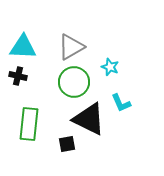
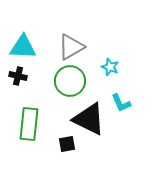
green circle: moved 4 px left, 1 px up
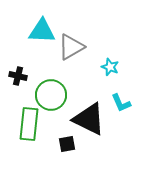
cyan triangle: moved 19 px right, 16 px up
green circle: moved 19 px left, 14 px down
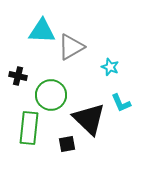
black triangle: rotated 18 degrees clockwise
green rectangle: moved 4 px down
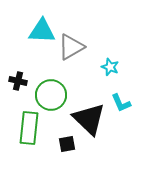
black cross: moved 5 px down
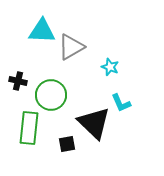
black triangle: moved 5 px right, 4 px down
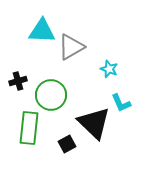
cyan star: moved 1 px left, 2 px down
black cross: rotated 30 degrees counterclockwise
black square: rotated 18 degrees counterclockwise
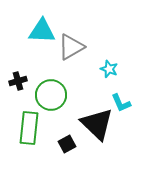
black triangle: moved 3 px right, 1 px down
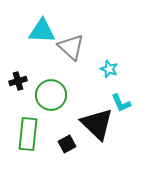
gray triangle: rotated 48 degrees counterclockwise
green rectangle: moved 1 px left, 6 px down
